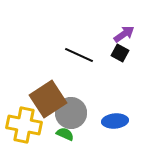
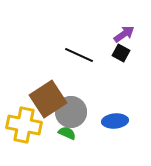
black square: moved 1 px right
gray circle: moved 1 px up
green semicircle: moved 2 px right, 1 px up
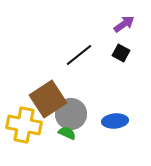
purple arrow: moved 10 px up
black line: rotated 64 degrees counterclockwise
gray circle: moved 2 px down
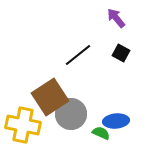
purple arrow: moved 8 px left, 6 px up; rotated 95 degrees counterclockwise
black line: moved 1 px left
brown square: moved 2 px right, 2 px up
blue ellipse: moved 1 px right
yellow cross: moved 1 px left
green semicircle: moved 34 px right
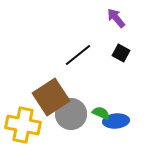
brown square: moved 1 px right
green semicircle: moved 20 px up
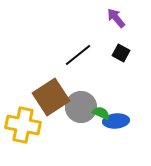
gray circle: moved 10 px right, 7 px up
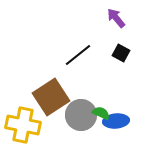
gray circle: moved 8 px down
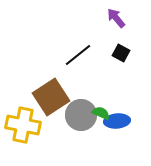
blue ellipse: moved 1 px right
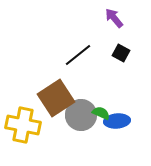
purple arrow: moved 2 px left
brown square: moved 5 px right, 1 px down
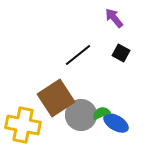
green semicircle: rotated 48 degrees counterclockwise
blue ellipse: moved 1 px left, 2 px down; rotated 35 degrees clockwise
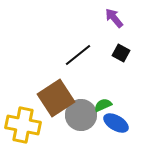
green semicircle: moved 2 px right, 8 px up
